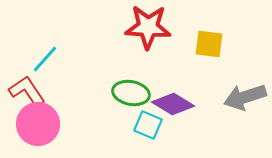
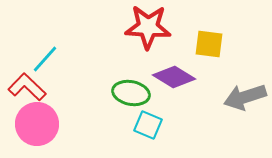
red L-shape: moved 4 px up; rotated 12 degrees counterclockwise
purple diamond: moved 1 px right, 27 px up
pink circle: moved 1 px left
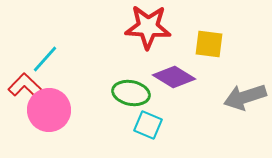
pink circle: moved 12 px right, 14 px up
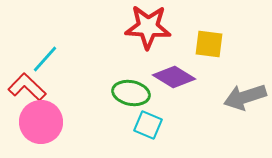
pink circle: moved 8 px left, 12 px down
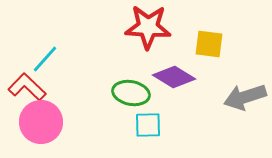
cyan square: rotated 24 degrees counterclockwise
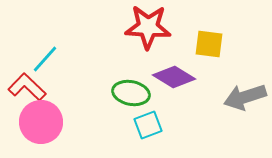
cyan square: rotated 20 degrees counterclockwise
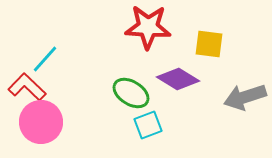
purple diamond: moved 4 px right, 2 px down
green ellipse: rotated 21 degrees clockwise
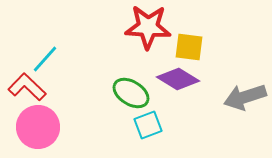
yellow square: moved 20 px left, 3 px down
pink circle: moved 3 px left, 5 px down
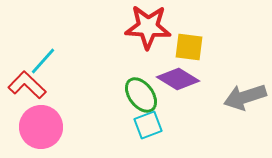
cyan line: moved 2 px left, 2 px down
red L-shape: moved 2 px up
green ellipse: moved 10 px right, 2 px down; rotated 21 degrees clockwise
pink circle: moved 3 px right
